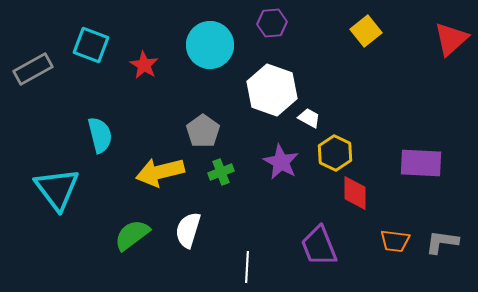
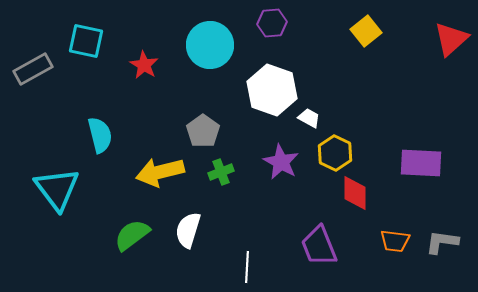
cyan square: moved 5 px left, 4 px up; rotated 9 degrees counterclockwise
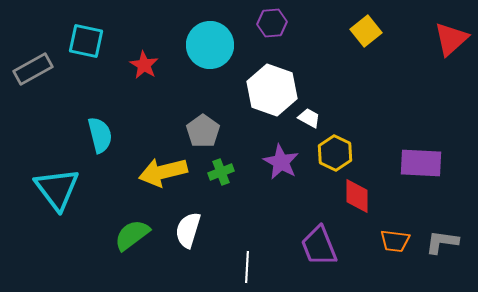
yellow arrow: moved 3 px right
red diamond: moved 2 px right, 3 px down
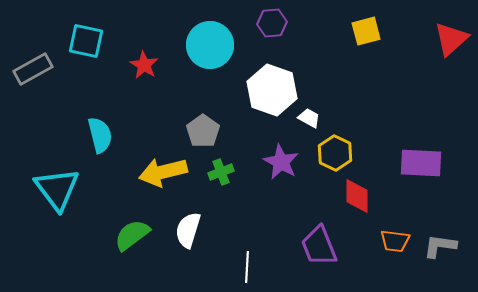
yellow square: rotated 24 degrees clockwise
gray L-shape: moved 2 px left, 4 px down
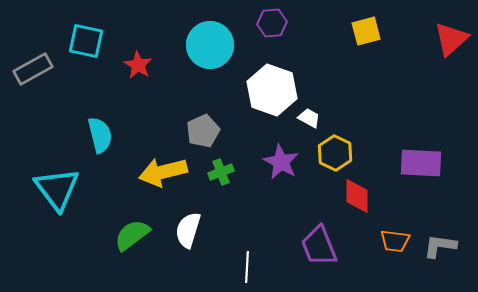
red star: moved 6 px left
gray pentagon: rotated 12 degrees clockwise
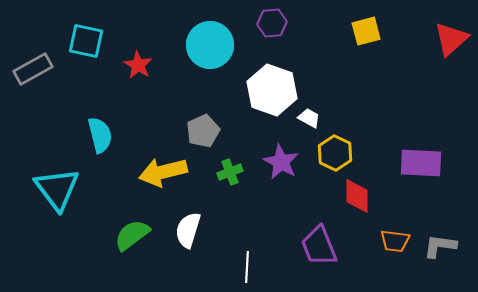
green cross: moved 9 px right
